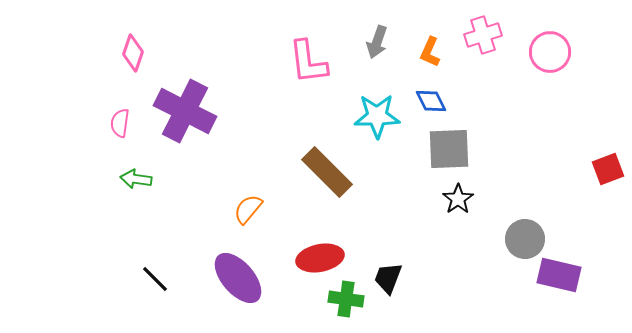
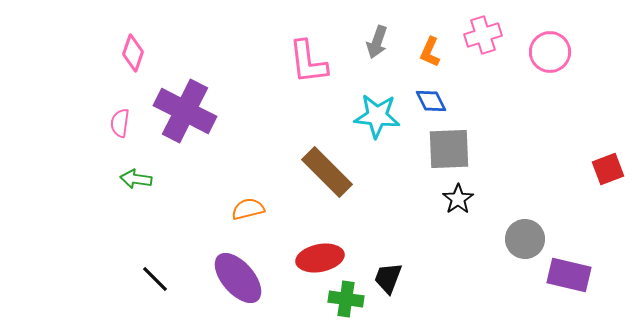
cyan star: rotated 6 degrees clockwise
orange semicircle: rotated 36 degrees clockwise
purple rectangle: moved 10 px right
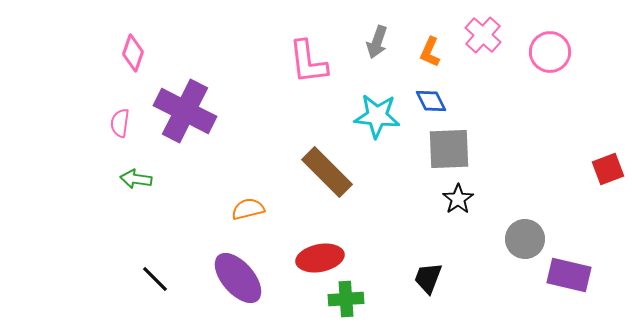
pink cross: rotated 30 degrees counterclockwise
black trapezoid: moved 40 px right
green cross: rotated 12 degrees counterclockwise
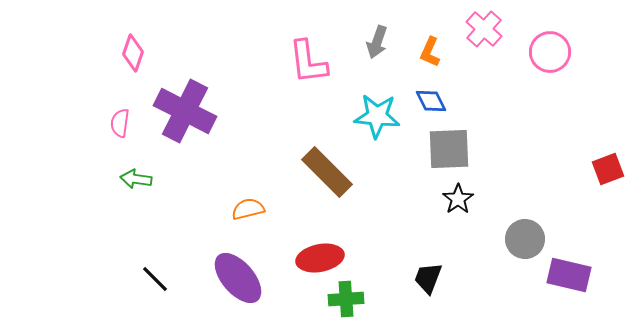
pink cross: moved 1 px right, 6 px up
